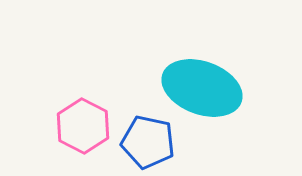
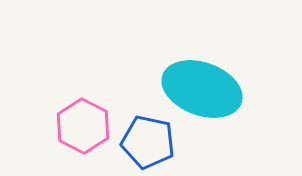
cyan ellipse: moved 1 px down
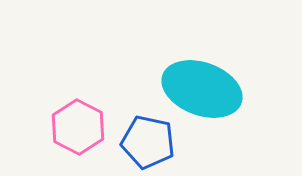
pink hexagon: moved 5 px left, 1 px down
